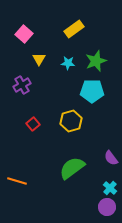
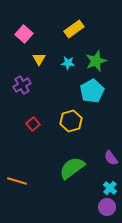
cyan pentagon: rotated 30 degrees counterclockwise
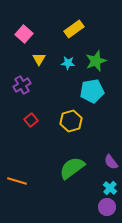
cyan pentagon: rotated 20 degrees clockwise
red square: moved 2 px left, 4 px up
purple semicircle: moved 4 px down
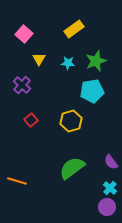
purple cross: rotated 18 degrees counterclockwise
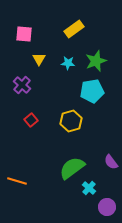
pink square: rotated 36 degrees counterclockwise
cyan cross: moved 21 px left
